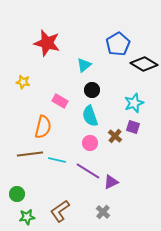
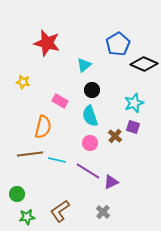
black diamond: rotated 8 degrees counterclockwise
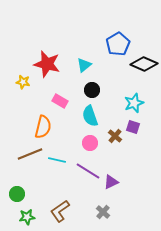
red star: moved 21 px down
brown line: rotated 15 degrees counterclockwise
